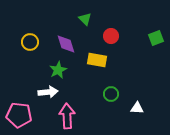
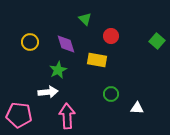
green square: moved 1 px right, 3 px down; rotated 28 degrees counterclockwise
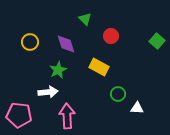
yellow rectangle: moved 2 px right, 7 px down; rotated 18 degrees clockwise
green circle: moved 7 px right
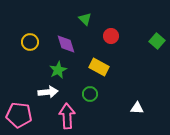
green circle: moved 28 px left
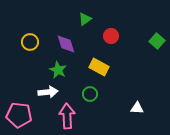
green triangle: rotated 40 degrees clockwise
green star: rotated 18 degrees counterclockwise
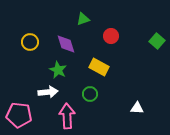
green triangle: moved 2 px left; rotated 16 degrees clockwise
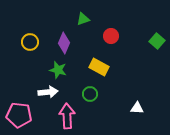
purple diamond: moved 2 px left, 1 px up; rotated 40 degrees clockwise
green star: rotated 12 degrees counterclockwise
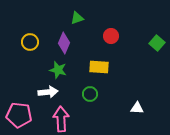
green triangle: moved 6 px left, 1 px up
green square: moved 2 px down
yellow rectangle: rotated 24 degrees counterclockwise
pink arrow: moved 6 px left, 3 px down
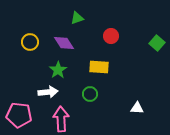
purple diamond: rotated 55 degrees counterclockwise
green star: rotated 24 degrees clockwise
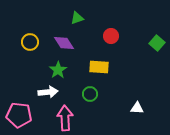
pink arrow: moved 4 px right, 1 px up
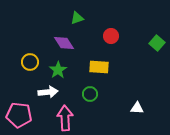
yellow circle: moved 20 px down
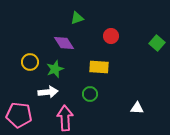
green star: moved 3 px left, 1 px up; rotated 12 degrees clockwise
